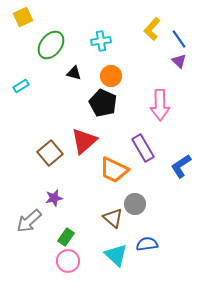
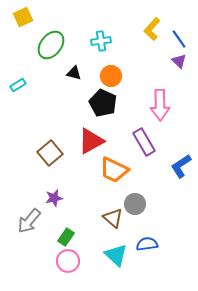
cyan rectangle: moved 3 px left, 1 px up
red triangle: moved 7 px right; rotated 12 degrees clockwise
purple rectangle: moved 1 px right, 6 px up
gray arrow: rotated 8 degrees counterclockwise
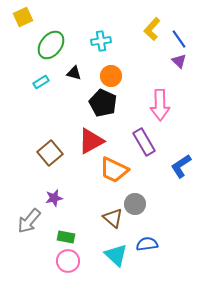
cyan rectangle: moved 23 px right, 3 px up
green rectangle: rotated 66 degrees clockwise
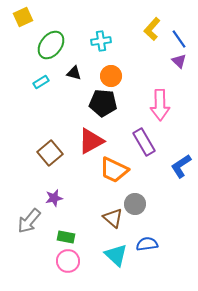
black pentagon: rotated 20 degrees counterclockwise
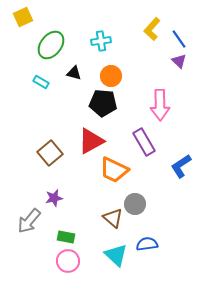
cyan rectangle: rotated 63 degrees clockwise
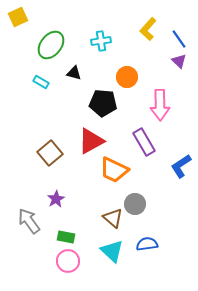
yellow square: moved 5 px left
yellow L-shape: moved 4 px left
orange circle: moved 16 px right, 1 px down
purple star: moved 2 px right, 1 px down; rotated 18 degrees counterclockwise
gray arrow: rotated 104 degrees clockwise
cyan triangle: moved 4 px left, 4 px up
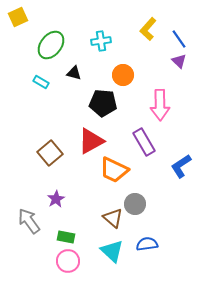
orange circle: moved 4 px left, 2 px up
